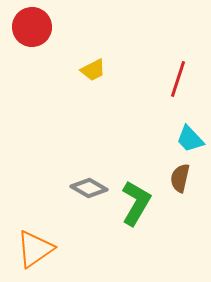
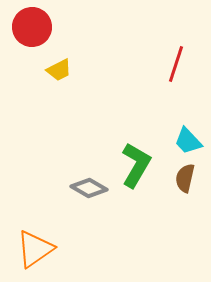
yellow trapezoid: moved 34 px left
red line: moved 2 px left, 15 px up
cyan trapezoid: moved 2 px left, 2 px down
brown semicircle: moved 5 px right
green L-shape: moved 38 px up
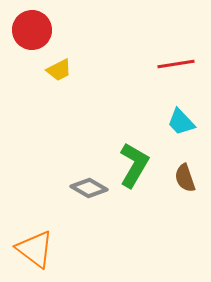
red circle: moved 3 px down
red line: rotated 63 degrees clockwise
cyan trapezoid: moved 7 px left, 19 px up
green L-shape: moved 2 px left
brown semicircle: rotated 32 degrees counterclockwise
orange triangle: rotated 48 degrees counterclockwise
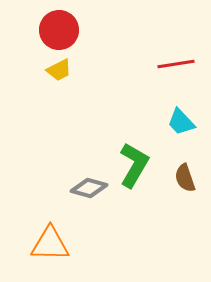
red circle: moved 27 px right
gray diamond: rotated 15 degrees counterclockwise
orange triangle: moved 15 px right, 5 px up; rotated 36 degrees counterclockwise
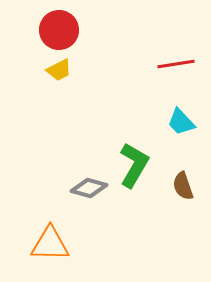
brown semicircle: moved 2 px left, 8 px down
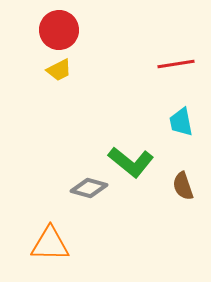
cyan trapezoid: rotated 32 degrees clockwise
green L-shape: moved 3 px left, 3 px up; rotated 99 degrees clockwise
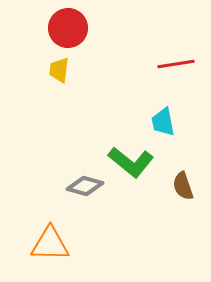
red circle: moved 9 px right, 2 px up
yellow trapezoid: rotated 124 degrees clockwise
cyan trapezoid: moved 18 px left
gray diamond: moved 4 px left, 2 px up
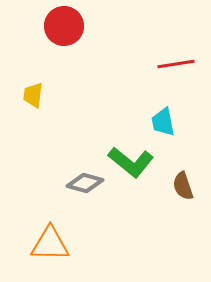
red circle: moved 4 px left, 2 px up
yellow trapezoid: moved 26 px left, 25 px down
gray diamond: moved 3 px up
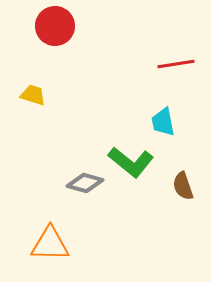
red circle: moved 9 px left
yellow trapezoid: rotated 100 degrees clockwise
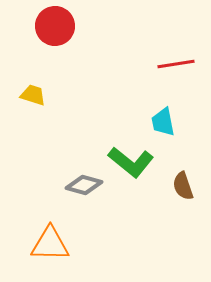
gray diamond: moved 1 px left, 2 px down
